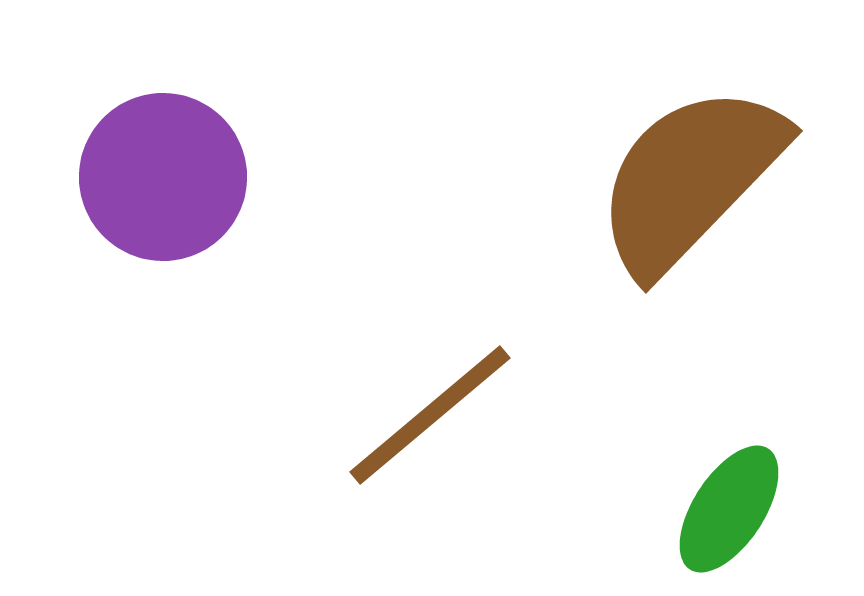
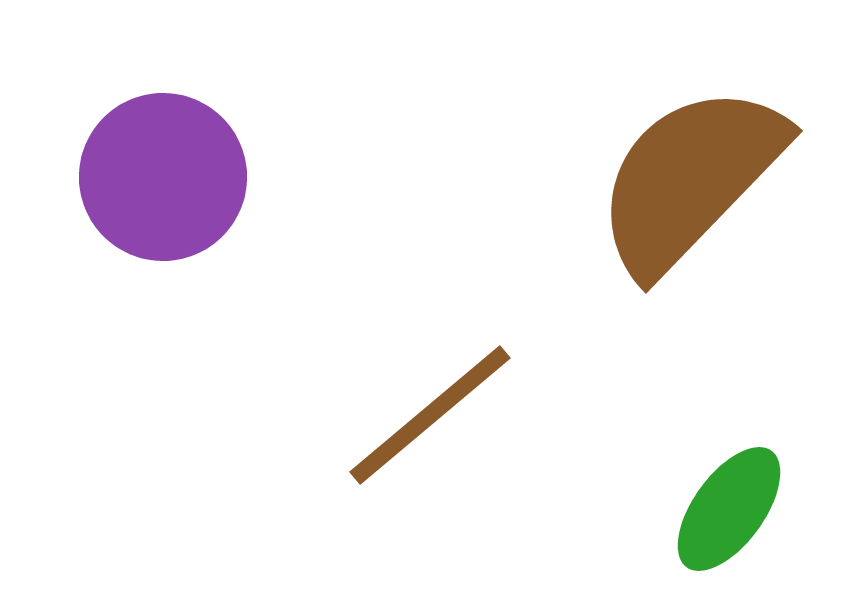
green ellipse: rotated 3 degrees clockwise
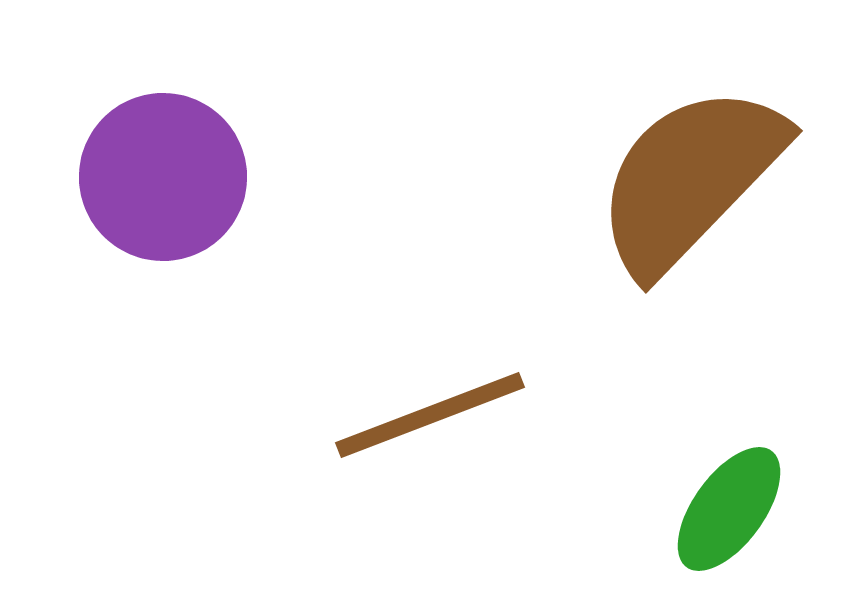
brown line: rotated 19 degrees clockwise
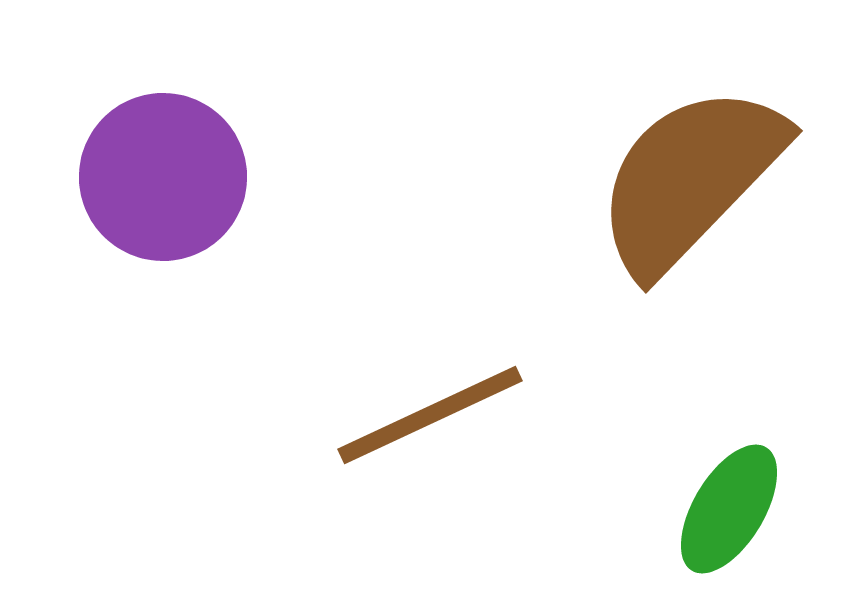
brown line: rotated 4 degrees counterclockwise
green ellipse: rotated 5 degrees counterclockwise
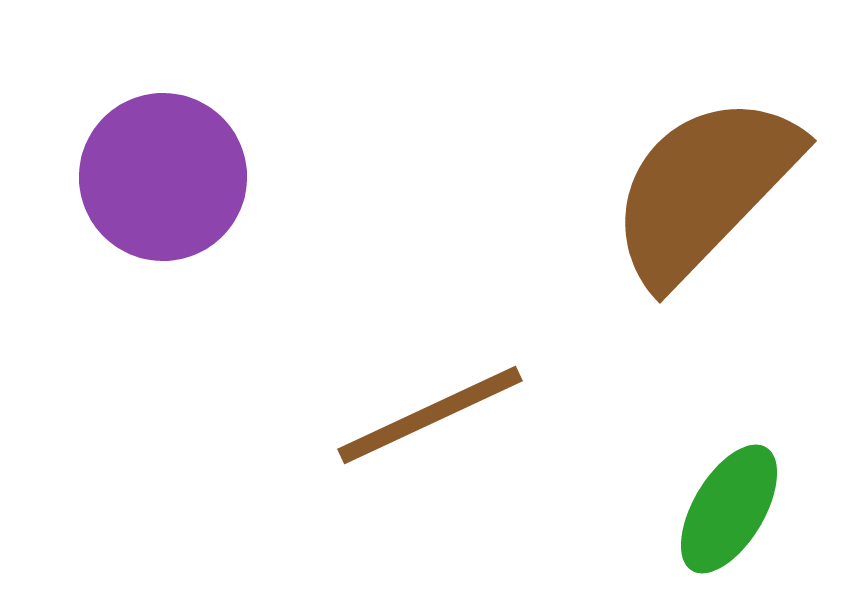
brown semicircle: moved 14 px right, 10 px down
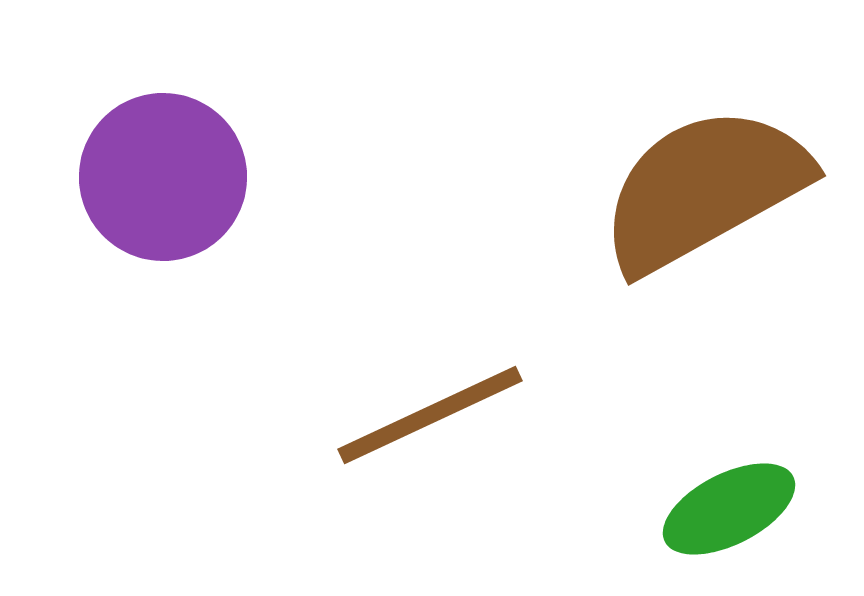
brown semicircle: rotated 17 degrees clockwise
green ellipse: rotated 32 degrees clockwise
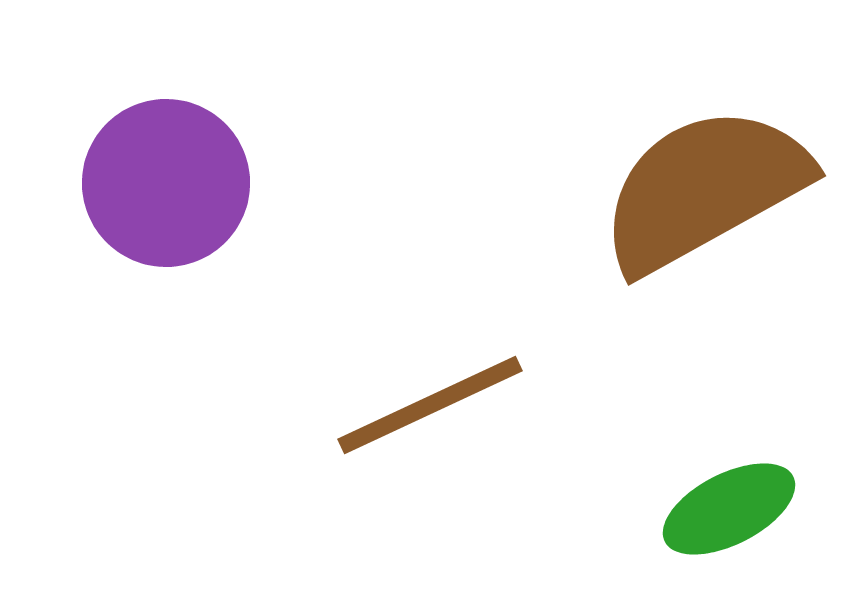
purple circle: moved 3 px right, 6 px down
brown line: moved 10 px up
